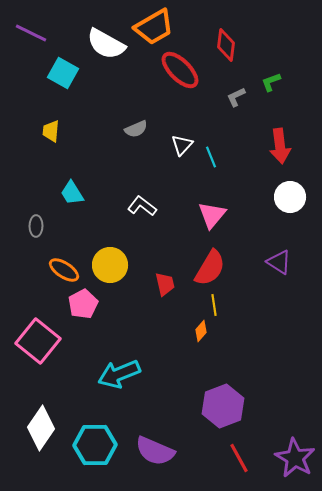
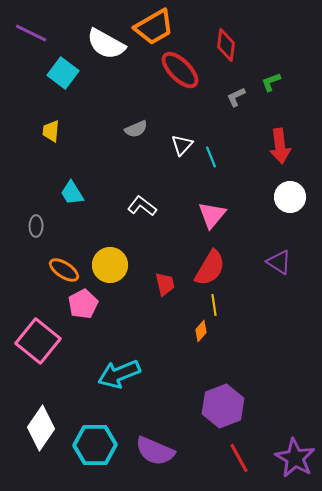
cyan square: rotated 8 degrees clockwise
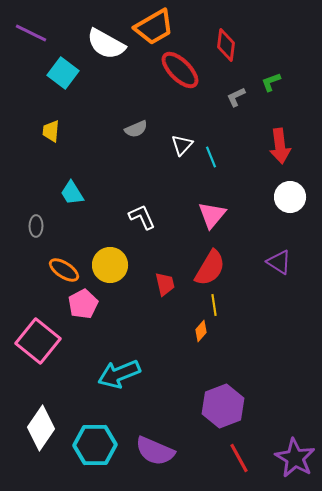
white L-shape: moved 11 px down; rotated 28 degrees clockwise
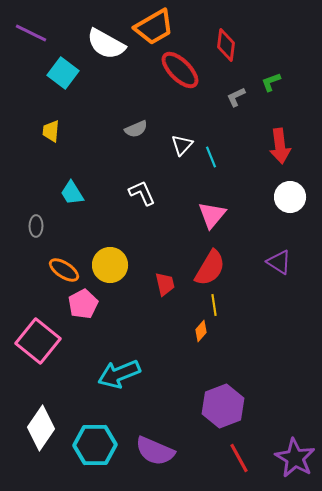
white L-shape: moved 24 px up
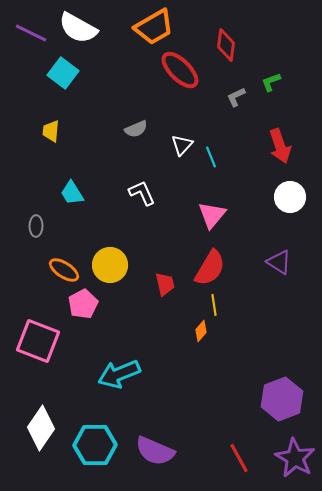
white semicircle: moved 28 px left, 16 px up
red arrow: rotated 12 degrees counterclockwise
pink square: rotated 18 degrees counterclockwise
purple hexagon: moved 59 px right, 7 px up
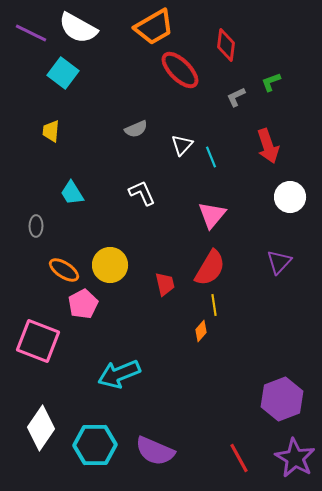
red arrow: moved 12 px left
purple triangle: rotated 40 degrees clockwise
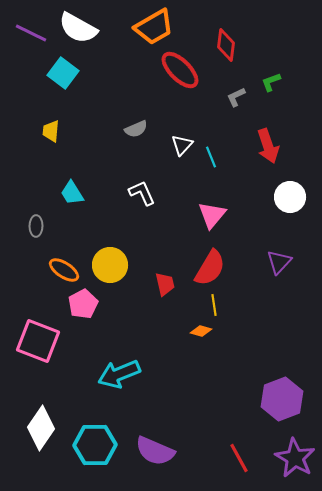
orange diamond: rotated 65 degrees clockwise
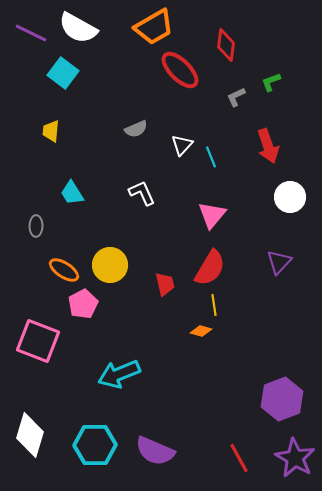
white diamond: moved 11 px left, 7 px down; rotated 18 degrees counterclockwise
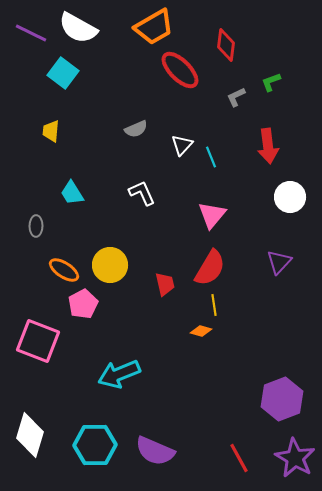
red arrow: rotated 12 degrees clockwise
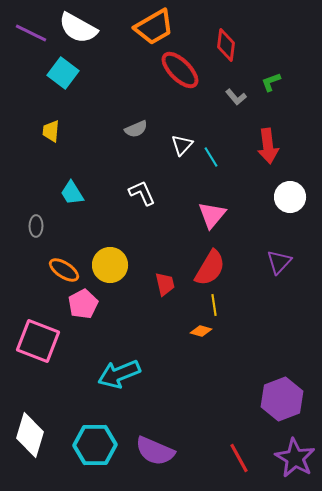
gray L-shape: rotated 105 degrees counterclockwise
cyan line: rotated 10 degrees counterclockwise
